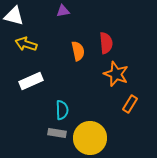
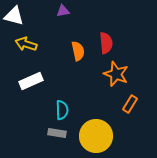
yellow circle: moved 6 px right, 2 px up
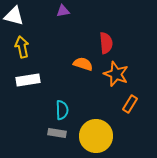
yellow arrow: moved 4 px left, 3 px down; rotated 60 degrees clockwise
orange semicircle: moved 5 px right, 13 px down; rotated 60 degrees counterclockwise
white rectangle: moved 3 px left, 1 px up; rotated 15 degrees clockwise
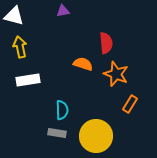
yellow arrow: moved 2 px left
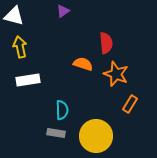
purple triangle: rotated 24 degrees counterclockwise
gray rectangle: moved 1 px left
